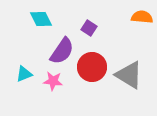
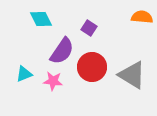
gray triangle: moved 3 px right
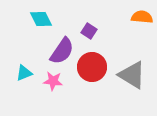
purple square: moved 3 px down
cyan triangle: moved 1 px up
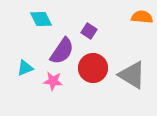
red circle: moved 1 px right, 1 px down
cyan triangle: moved 1 px right, 5 px up
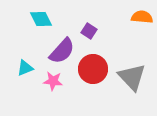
purple semicircle: rotated 8 degrees clockwise
red circle: moved 1 px down
gray triangle: moved 2 px down; rotated 16 degrees clockwise
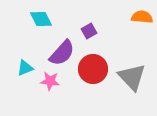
purple square: rotated 28 degrees clockwise
purple semicircle: moved 2 px down
pink star: moved 3 px left
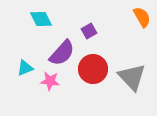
orange semicircle: rotated 55 degrees clockwise
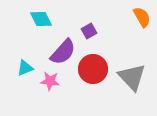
purple semicircle: moved 1 px right, 1 px up
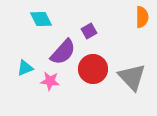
orange semicircle: rotated 30 degrees clockwise
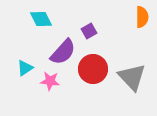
cyan triangle: rotated 12 degrees counterclockwise
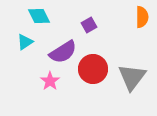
cyan diamond: moved 2 px left, 3 px up
purple square: moved 6 px up
purple semicircle: rotated 16 degrees clockwise
cyan triangle: moved 26 px up
gray triangle: rotated 20 degrees clockwise
pink star: rotated 30 degrees clockwise
